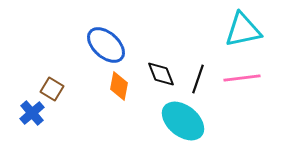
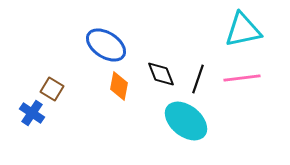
blue ellipse: rotated 9 degrees counterclockwise
blue cross: rotated 15 degrees counterclockwise
cyan ellipse: moved 3 px right
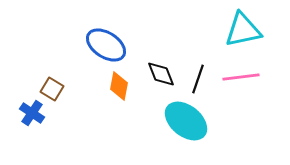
pink line: moved 1 px left, 1 px up
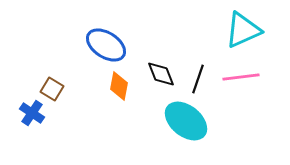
cyan triangle: rotated 12 degrees counterclockwise
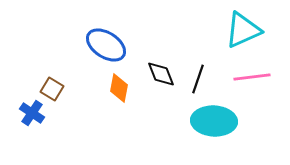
pink line: moved 11 px right
orange diamond: moved 2 px down
cyan ellipse: moved 28 px right; rotated 36 degrees counterclockwise
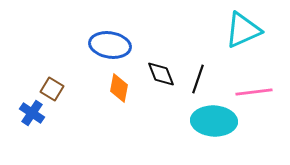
blue ellipse: moved 4 px right; rotated 24 degrees counterclockwise
pink line: moved 2 px right, 15 px down
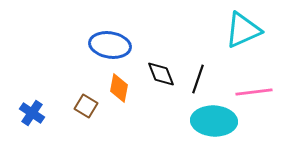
brown square: moved 34 px right, 17 px down
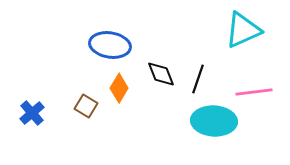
orange diamond: rotated 20 degrees clockwise
blue cross: rotated 15 degrees clockwise
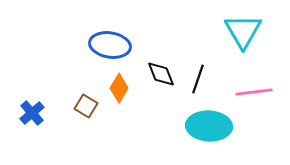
cyan triangle: moved 1 px down; rotated 36 degrees counterclockwise
cyan ellipse: moved 5 px left, 5 px down
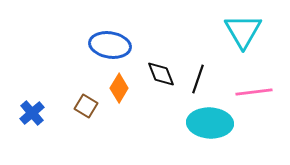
cyan ellipse: moved 1 px right, 3 px up
